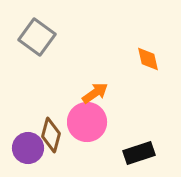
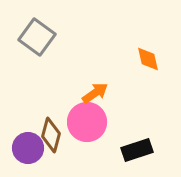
black rectangle: moved 2 px left, 3 px up
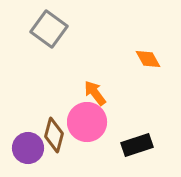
gray square: moved 12 px right, 8 px up
orange diamond: rotated 16 degrees counterclockwise
orange arrow: rotated 92 degrees counterclockwise
brown diamond: moved 3 px right
black rectangle: moved 5 px up
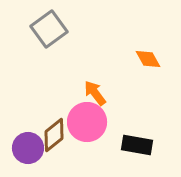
gray square: rotated 18 degrees clockwise
brown diamond: rotated 36 degrees clockwise
black rectangle: rotated 28 degrees clockwise
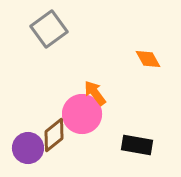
pink circle: moved 5 px left, 8 px up
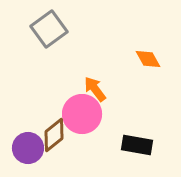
orange arrow: moved 4 px up
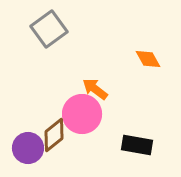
orange arrow: rotated 16 degrees counterclockwise
